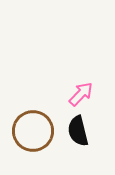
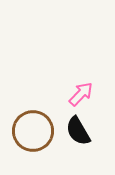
black semicircle: rotated 16 degrees counterclockwise
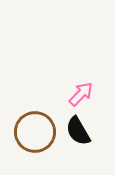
brown circle: moved 2 px right, 1 px down
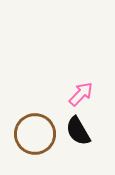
brown circle: moved 2 px down
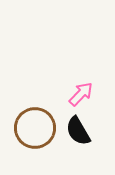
brown circle: moved 6 px up
